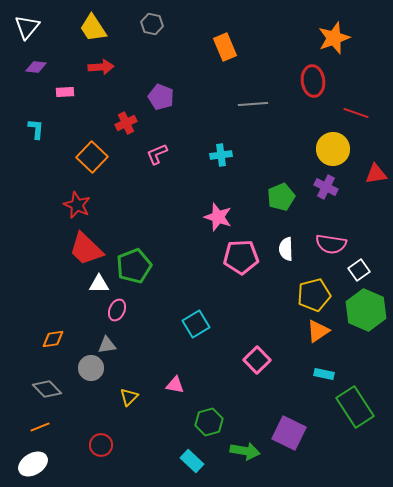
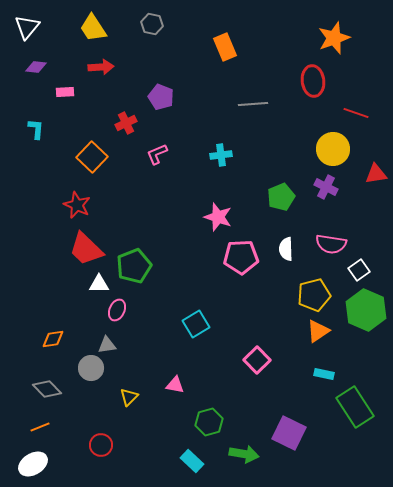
green arrow at (245, 451): moved 1 px left, 3 px down
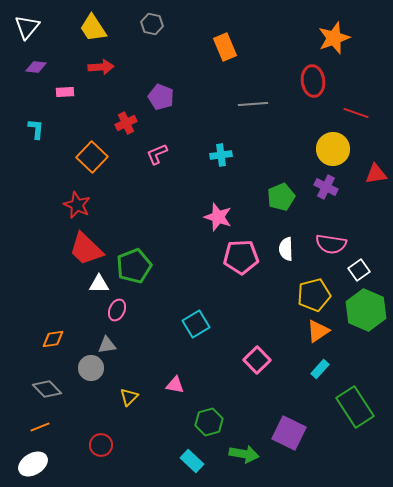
cyan rectangle at (324, 374): moved 4 px left, 5 px up; rotated 60 degrees counterclockwise
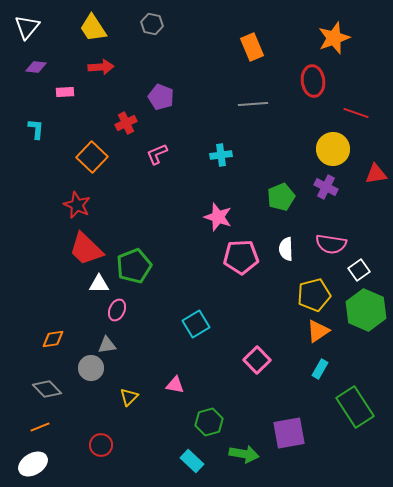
orange rectangle at (225, 47): moved 27 px right
cyan rectangle at (320, 369): rotated 12 degrees counterclockwise
purple square at (289, 433): rotated 36 degrees counterclockwise
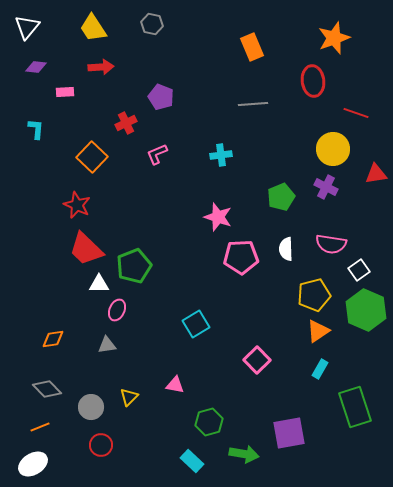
gray circle at (91, 368): moved 39 px down
green rectangle at (355, 407): rotated 15 degrees clockwise
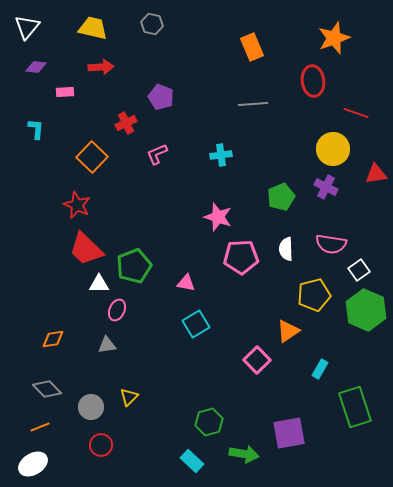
yellow trapezoid at (93, 28): rotated 136 degrees clockwise
orange triangle at (318, 331): moved 30 px left
pink triangle at (175, 385): moved 11 px right, 102 px up
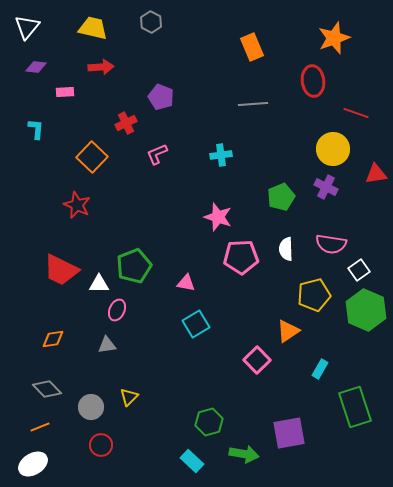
gray hexagon at (152, 24): moved 1 px left, 2 px up; rotated 15 degrees clockwise
red trapezoid at (86, 249): moved 25 px left, 21 px down; rotated 18 degrees counterclockwise
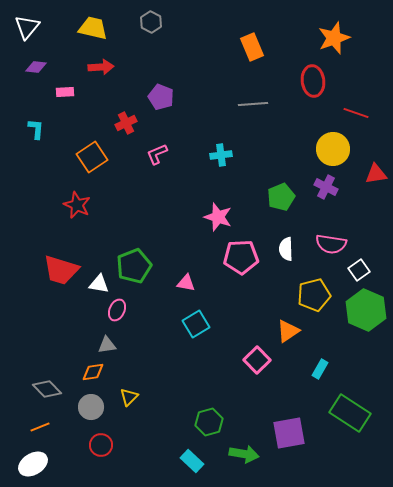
orange square at (92, 157): rotated 12 degrees clockwise
red trapezoid at (61, 270): rotated 9 degrees counterclockwise
white triangle at (99, 284): rotated 10 degrees clockwise
orange diamond at (53, 339): moved 40 px right, 33 px down
green rectangle at (355, 407): moved 5 px left, 6 px down; rotated 39 degrees counterclockwise
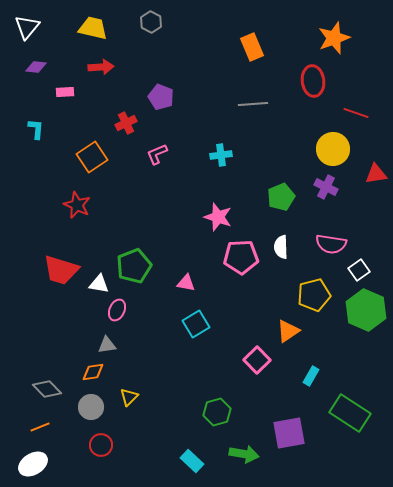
white semicircle at (286, 249): moved 5 px left, 2 px up
cyan rectangle at (320, 369): moved 9 px left, 7 px down
green hexagon at (209, 422): moved 8 px right, 10 px up
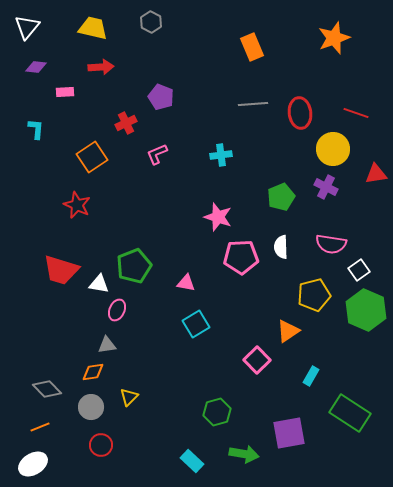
red ellipse at (313, 81): moved 13 px left, 32 px down
